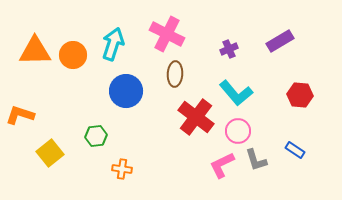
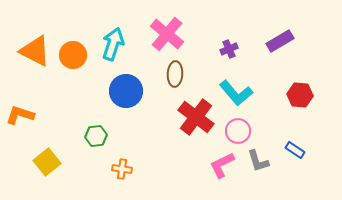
pink cross: rotated 12 degrees clockwise
orange triangle: rotated 28 degrees clockwise
yellow square: moved 3 px left, 9 px down
gray L-shape: moved 2 px right, 1 px down
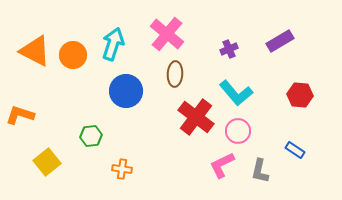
green hexagon: moved 5 px left
gray L-shape: moved 2 px right, 10 px down; rotated 30 degrees clockwise
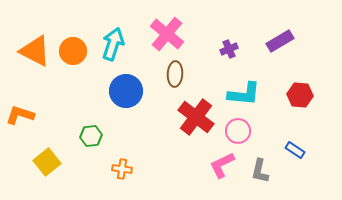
orange circle: moved 4 px up
cyan L-shape: moved 8 px right, 1 px down; rotated 44 degrees counterclockwise
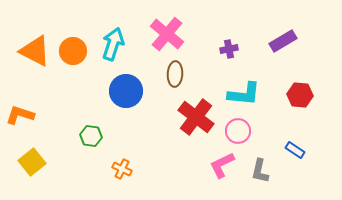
purple rectangle: moved 3 px right
purple cross: rotated 12 degrees clockwise
green hexagon: rotated 15 degrees clockwise
yellow square: moved 15 px left
orange cross: rotated 18 degrees clockwise
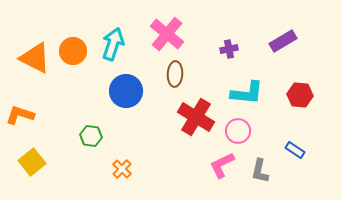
orange triangle: moved 7 px down
cyan L-shape: moved 3 px right, 1 px up
red cross: rotated 6 degrees counterclockwise
orange cross: rotated 18 degrees clockwise
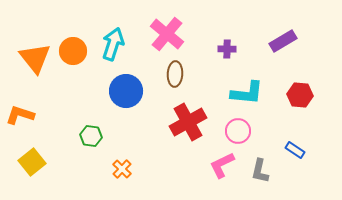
purple cross: moved 2 px left; rotated 12 degrees clockwise
orange triangle: rotated 24 degrees clockwise
red cross: moved 8 px left, 5 px down; rotated 30 degrees clockwise
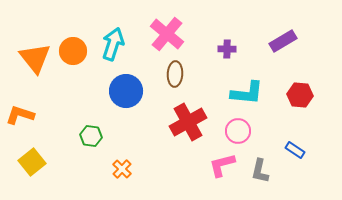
pink L-shape: rotated 12 degrees clockwise
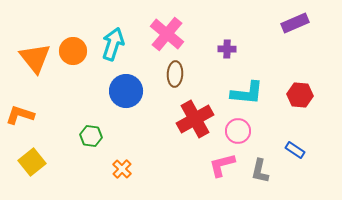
purple rectangle: moved 12 px right, 18 px up; rotated 8 degrees clockwise
red cross: moved 7 px right, 3 px up
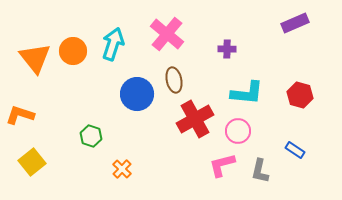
brown ellipse: moved 1 px left, 6 px down; rotated 15 degrees counterclockwise
blue circle: moved 11 px right, 3 px down
red hexagon: rotated 10 degrees clockwise
green hexagon: rotated 10 degrees clockwise
